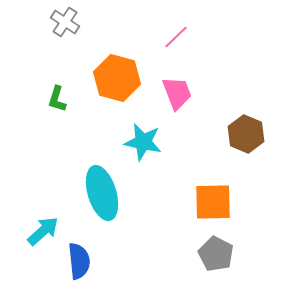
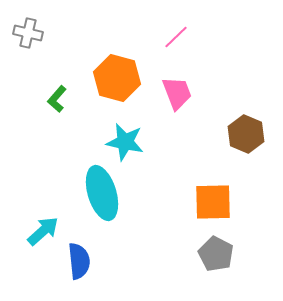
gray cross: moved 37 px left, 11 px down; rotated 20 degrees counterclockwise
green L-shape: rotated 24 degrees clockwise
cyan star: moved 18 px left
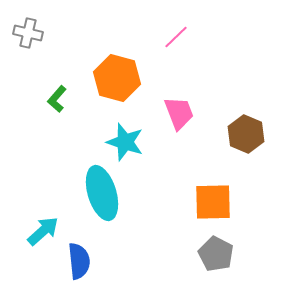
pink trapezoid: moved 2 px right, 20 px down
cyan star: rotated 6 degrees clockwise
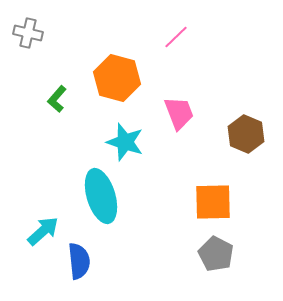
cyan ellipse: moved 1 px left, 3 px down
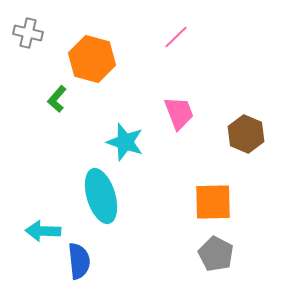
orange hexagon: moved 25 px left, 19 px up
cyan arrow: rotated 136 degrees counterclockwise
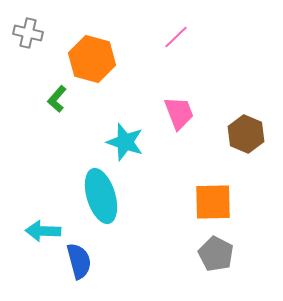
blue semicircle: rotated 9 degrees counterclockwise
